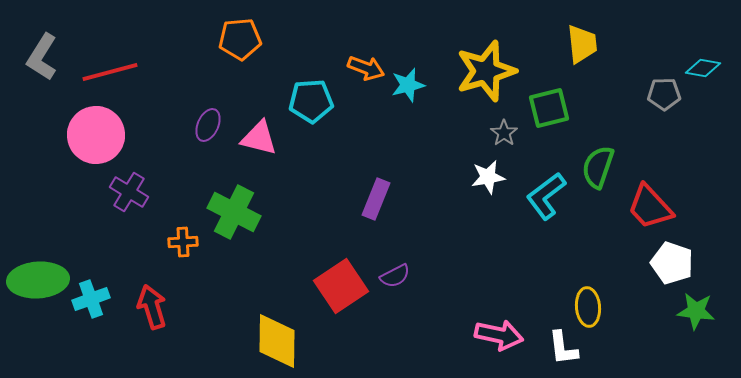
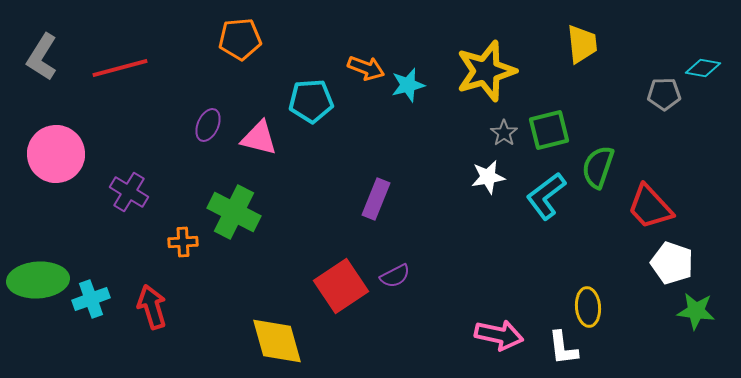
red line: moved 10 px right, 4 px up
green square: moved 22 px down
pink circle: moved 40 px left, 19 px down
yellow diamond: rotated 16 degrees counterclockwise
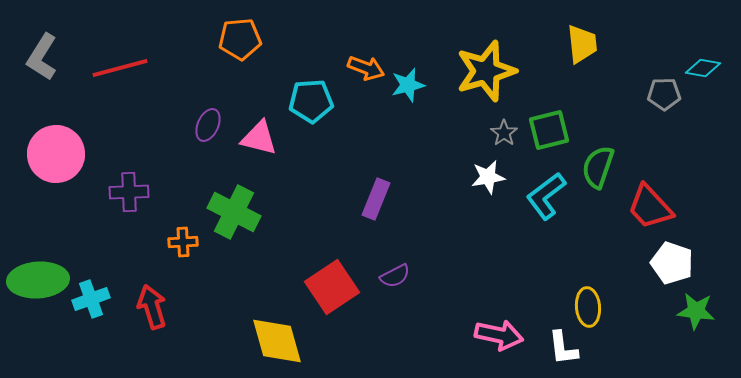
purple cross: rotated 33 degrees counterclockwise
red square: moved 9 px left, 1 px down
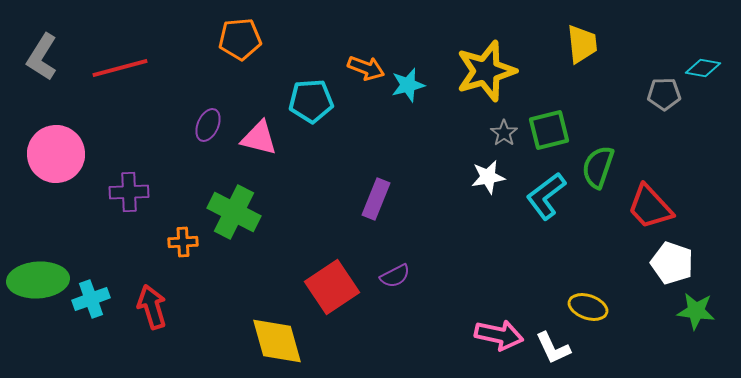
yellow ellipse: rotated 66 degrees counterclockwise
white L-shape: moved 10 px left; rotated 18 degrees counterclockwise
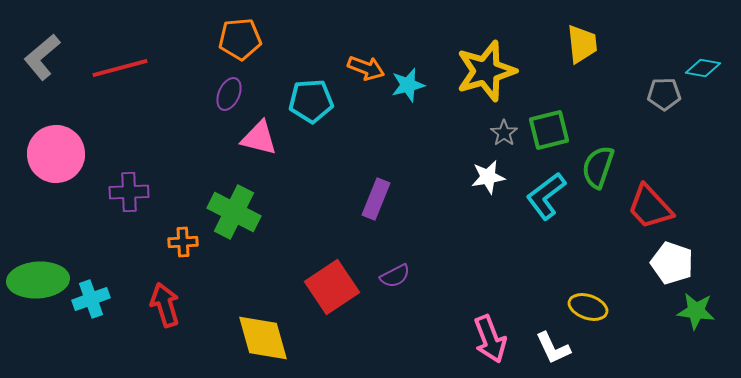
gray L-shape: rotated 18 degrees clockwise
purple ellipse: moved 21 px right, 31 px up
red arrow: moved 13 px right, 2 px up
pink arrow: moved 9 px left, 4 px down; rotated 57 degrees clockwise
yellow diamond: moved 14 px left, 3 px up
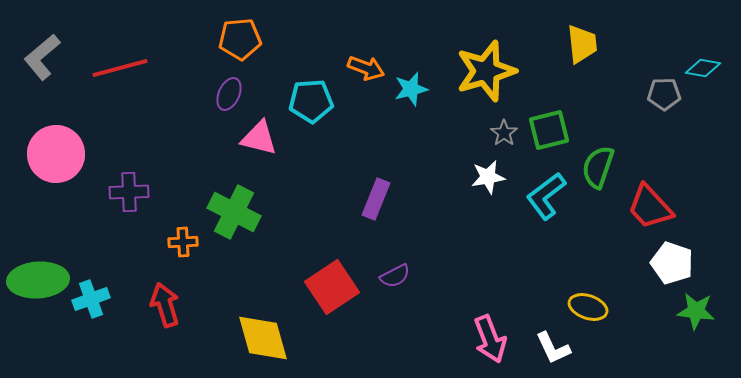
cyan star: moved 3 px right, 4 px down
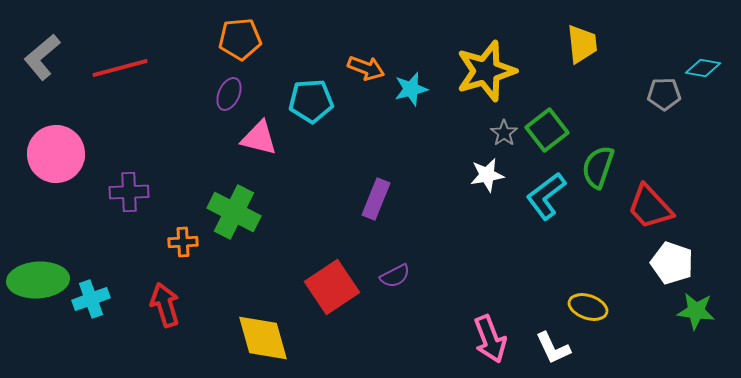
green square: moved 2 px left; rotated 24 degrees counterclockwise
white star: moved 1 px left, 2 px up
